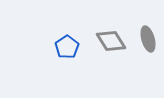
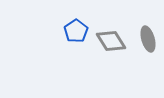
blue pentagon: moved 9 px right, 16 px up
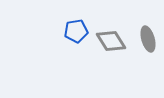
blue pentagon: rotated 25 degrees clockwise
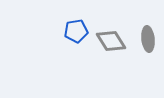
gray ellipse: rotated 10 degrees clockwise
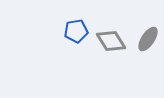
gray ellipse: rotated 40 degrees clockwise
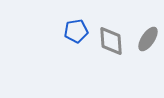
gray diamond: rotated 28 degrees clockwise
